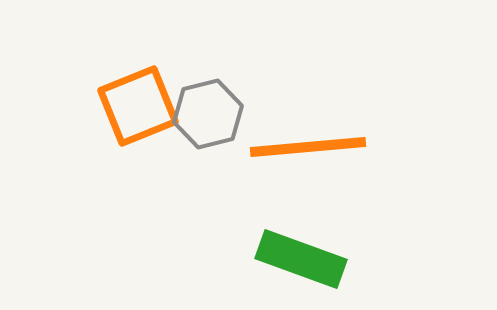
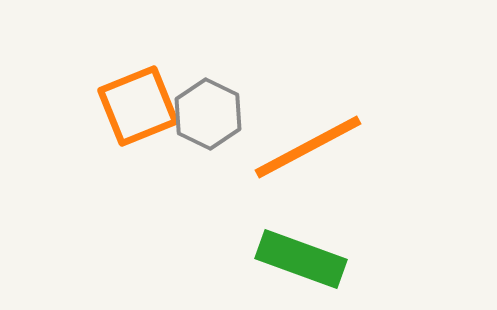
gray hexagon: rotated 20 degrees counterclockwise
orange line: rotated 23 degrees counterclockwise
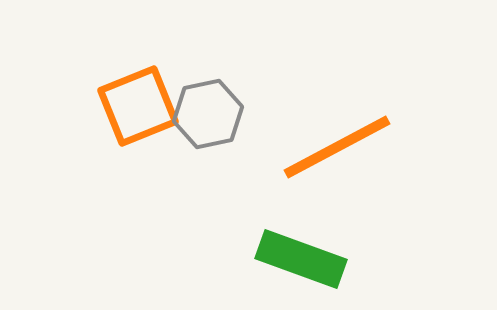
gray hexagon: rotated 22 degrees clockwise
orange line: moved 29 px right
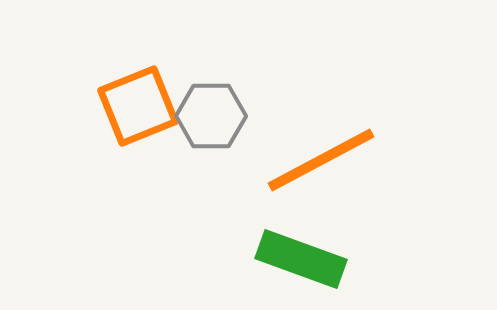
gray hexagon: moved 3 px right, 2 px down; rotated 12 degrees clockwise
orange line: moved 16 px left, 13 px down
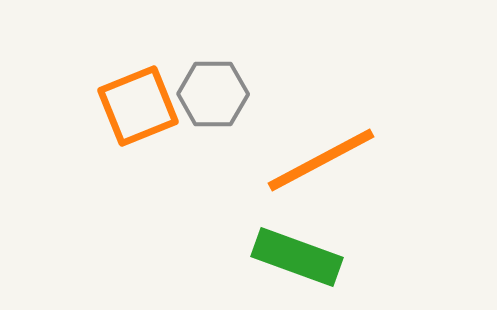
gray hexagon: moved 2 px right, 22 px up
green rectangle: moved 4 px left, 2 px up
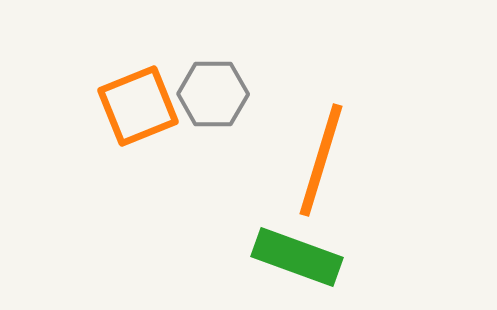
orange line: rotated 45 degrees counterclockwise
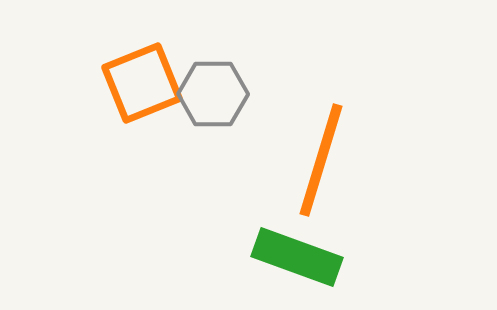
orange square: moved 4 px right, 23 px up
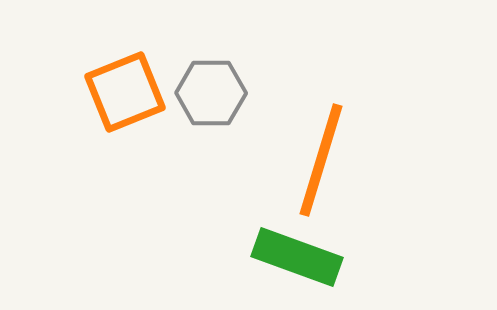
orange square: moved 17 px left, 9 px down
gray hexagon: moved 2 px left, 1 px up
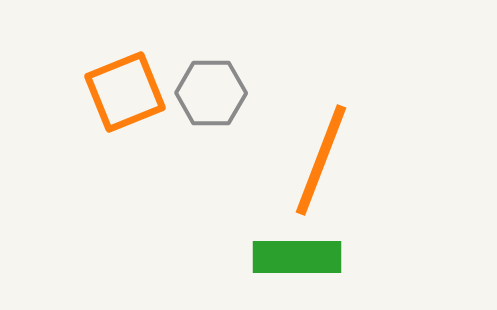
orange line: rotated 4 degrees clockwise
green rectangle: rotated 20 degrees counterclockwise
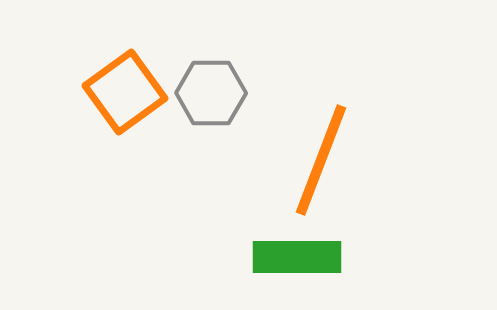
orange square: rotated 14 degrees counterclockwise
